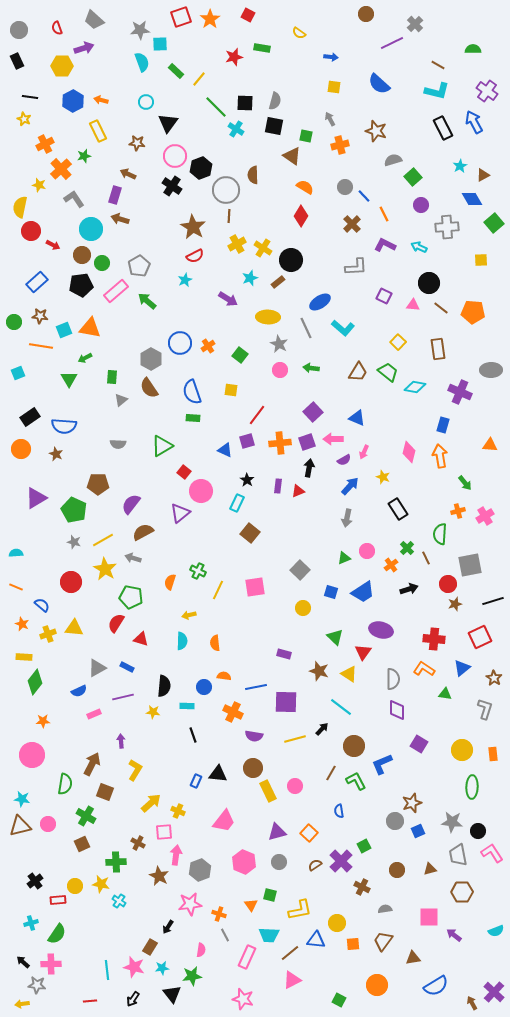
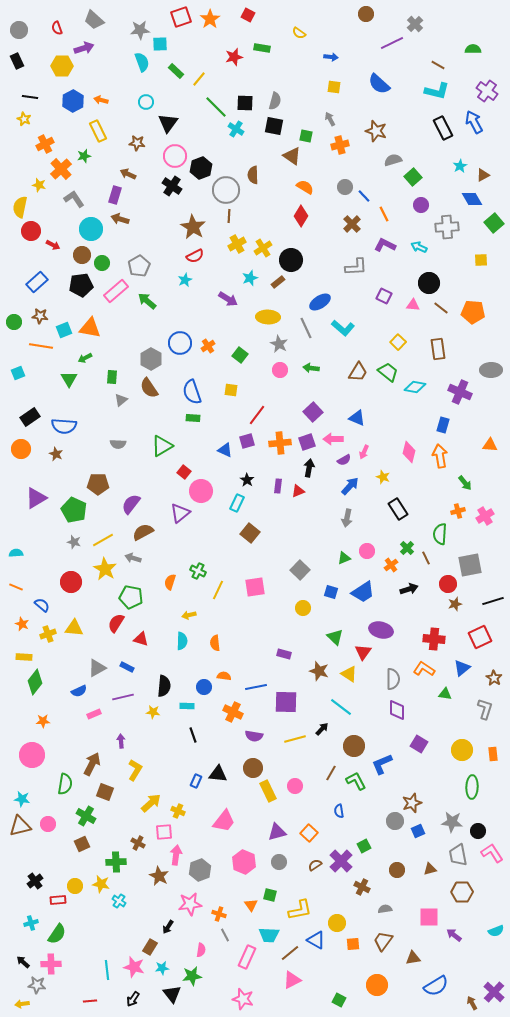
yellow cross at (263, 248): rotated 24 degrees clockwise
blue triangle at (316, 940): rotated 24 degrees clockwise
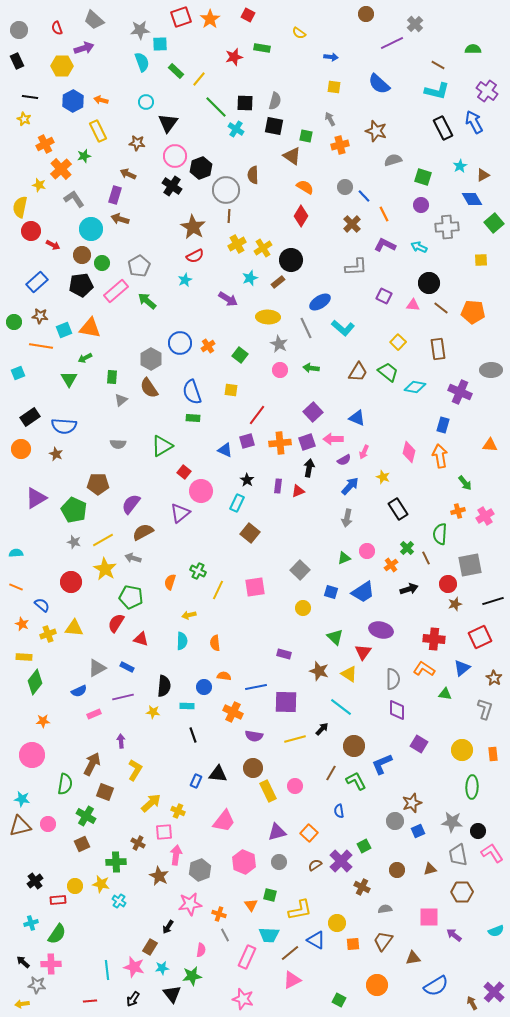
green square at (413, 177): moved 10 px right; rotated 30 degrees counterclockwise
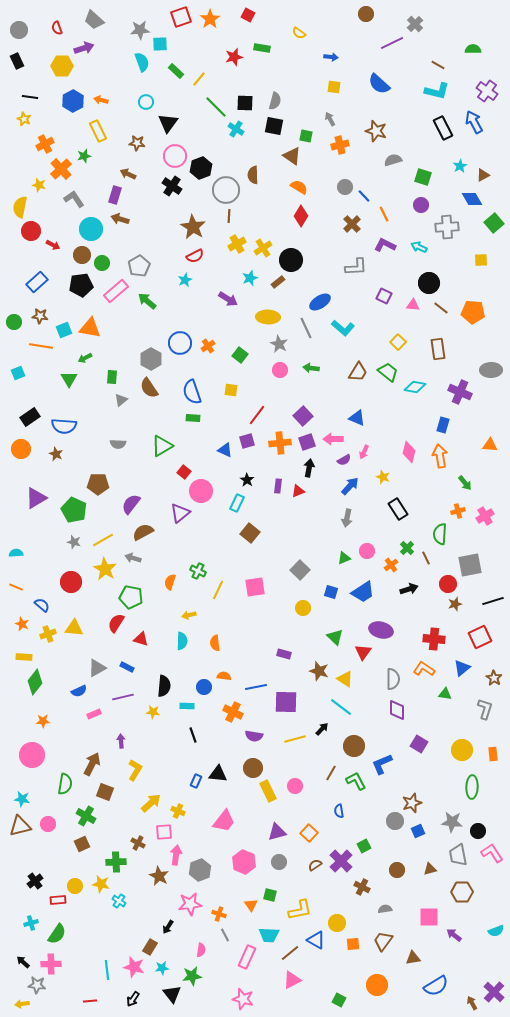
orange semicircle at (305, 187): moved 6 px left
purple square at (313, 412): moved 10 px left, 4 px down
yellow triangle at (349, 674): moved 4 px left, 5 px down
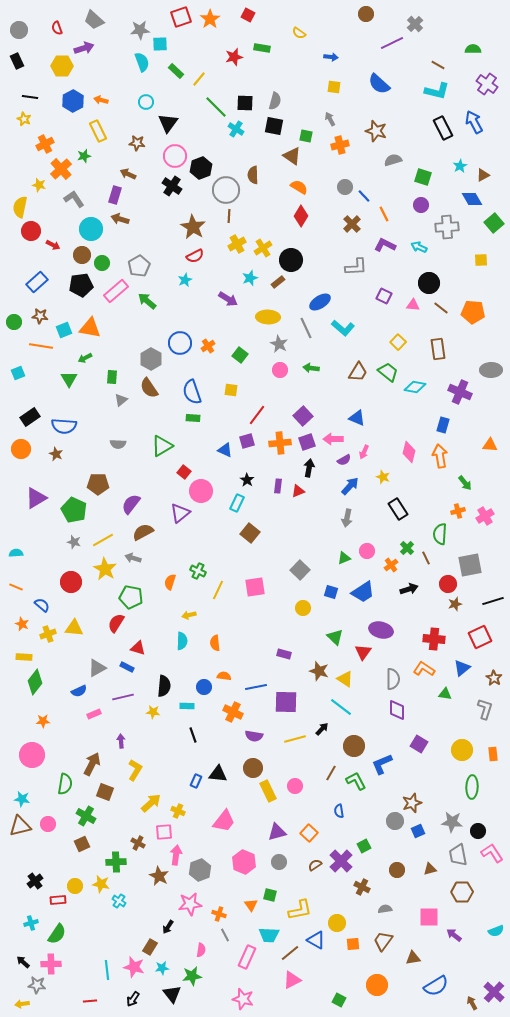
purple cross at (487, 91): moved 7 px up
red triangle at (141, 639): moved 3 px left, 9 px down
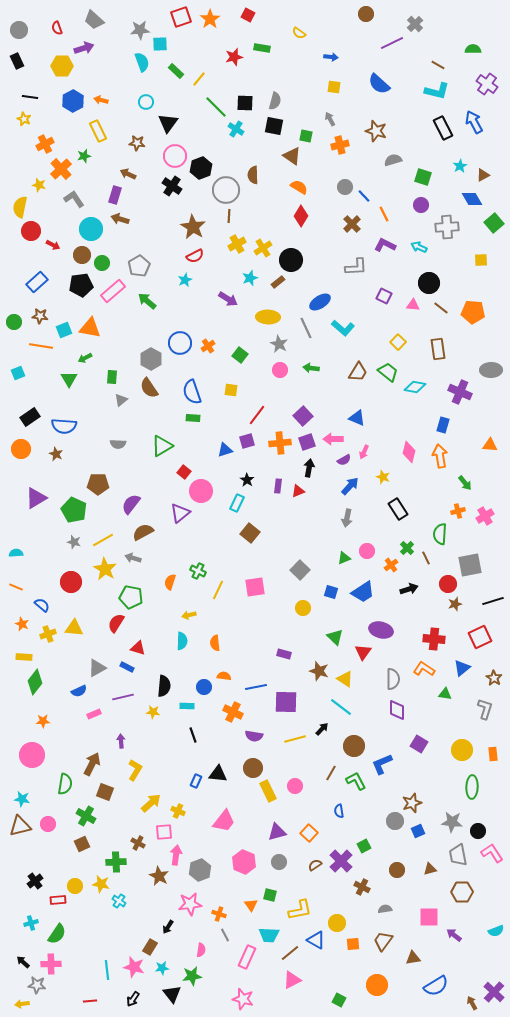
pink rectangle at (116, 291): moved 3 px left
blue triangle at (225, 450): rotated 42 degrees counterclockwise
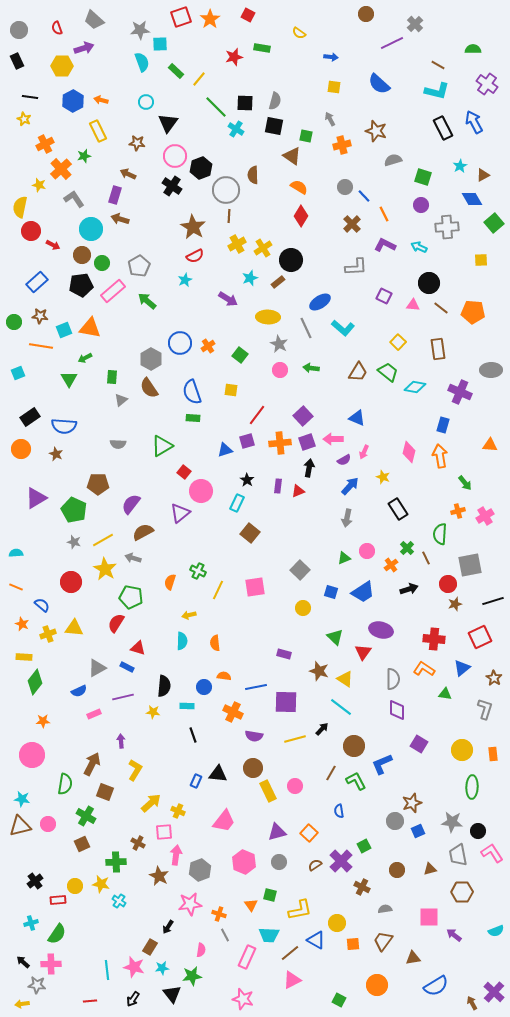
orange cross at (340, 145): moved 2 px right
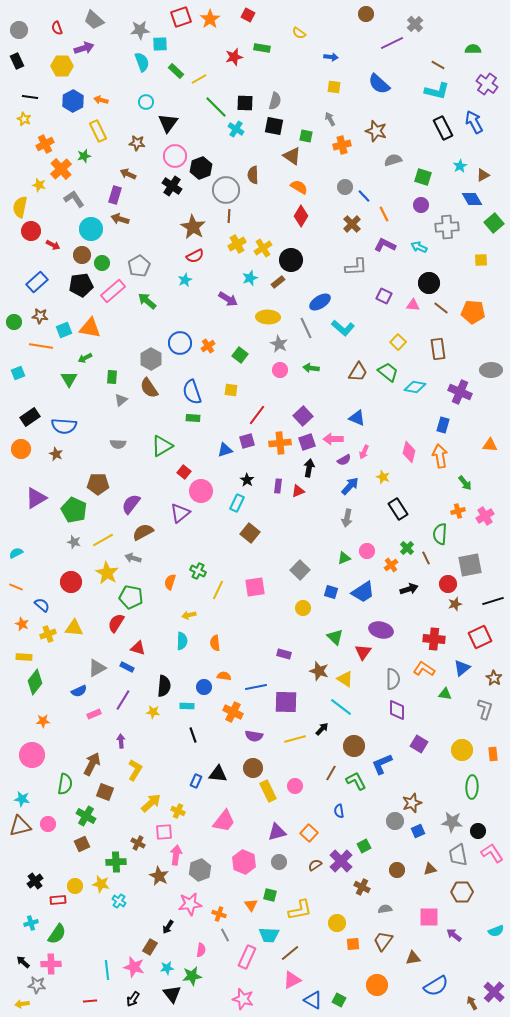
yellow line at (199, 79): rotated 21 degrees clockwise
cyan semicircle at (16, 553): rotated 24 degrees counterclockwise
yellow star at (105, 569): moved 2 px right, 4 px down
purple line at (123, 697): moved 3 px down; rotated 45 degrees counterclockwise
blue triangle at (316, 940): moved 3 px left, 60 px down
cyan star at (162, 968): moved 5 px right
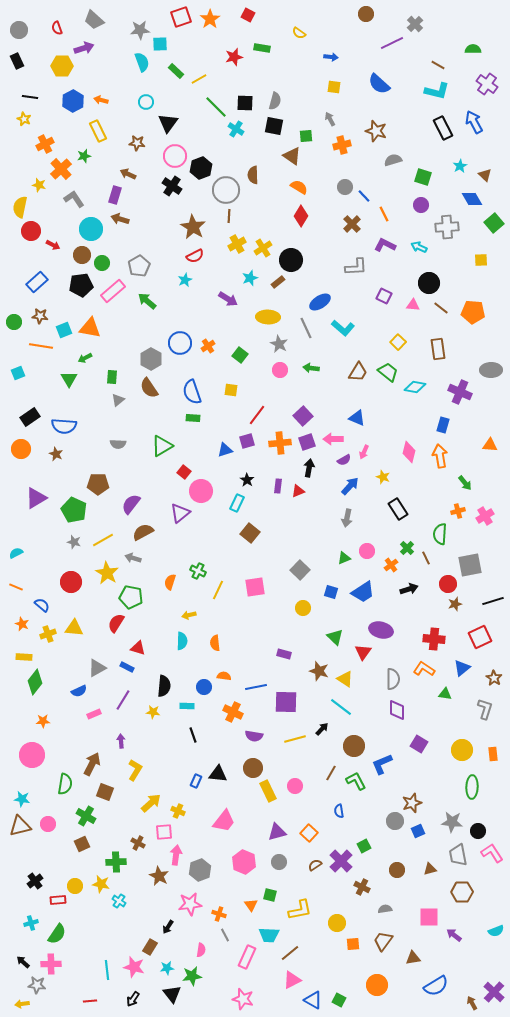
green square at (306, 136): rotated 16 degrees counterclockwise
brown triangle at (483, 175): moved 2 px right; rotated 48 degrees counterclockwise
gray triangle at (121, 400): moved 3 px left
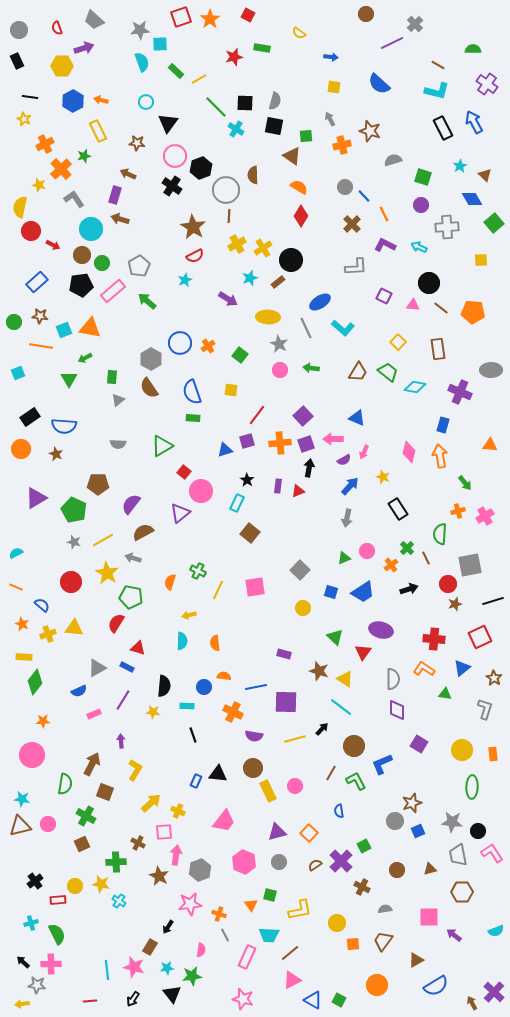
brown star at (376, 131): moved 6 px left
purple square at (307, 442): moved 1 px left, 2 px down
green semicircle at (57, 934): rotated 60 degrees counterclockwise
brown triangle at (413, 958): moved 3 px right, 2 px down; rotated 21 degrees counterclockwise
